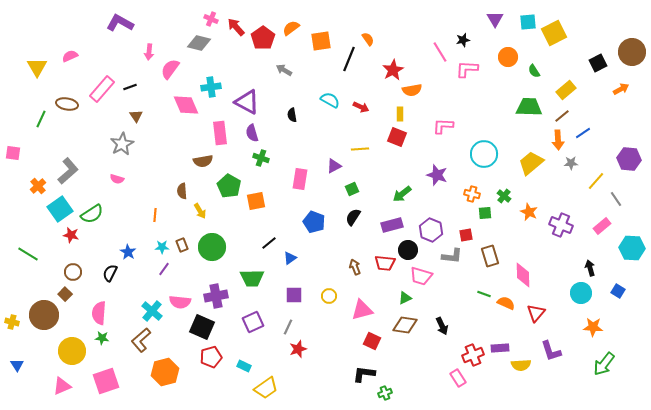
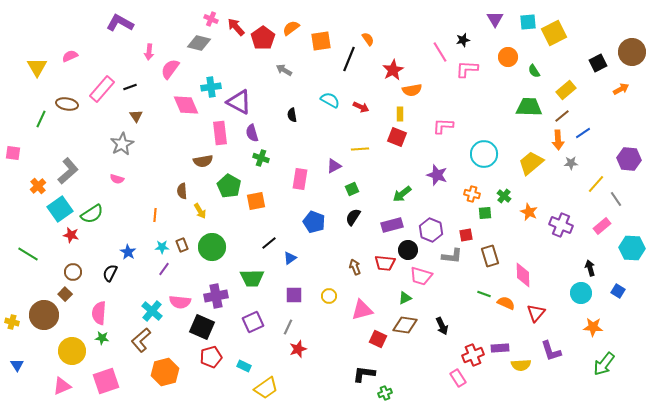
purple triangle at (247, 102): moved 8 px left
yellow line at (596, 181): moved 3 px down
red square at (372, 341): moved 6 px right, 2 px up
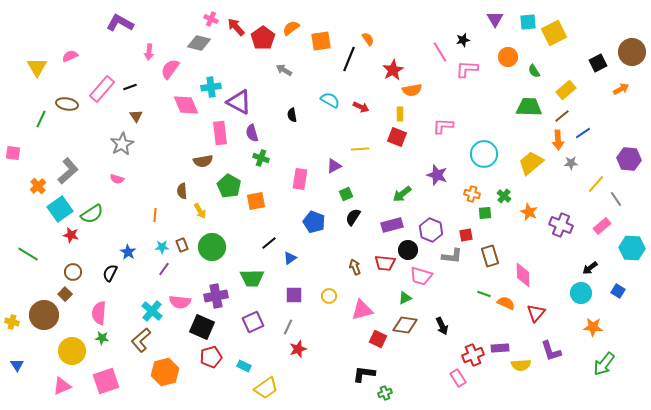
green square at (352, 189): moved 6 px left, 5 px down
black arrow at (590, 268): rotated 112 degrees counterclockwise
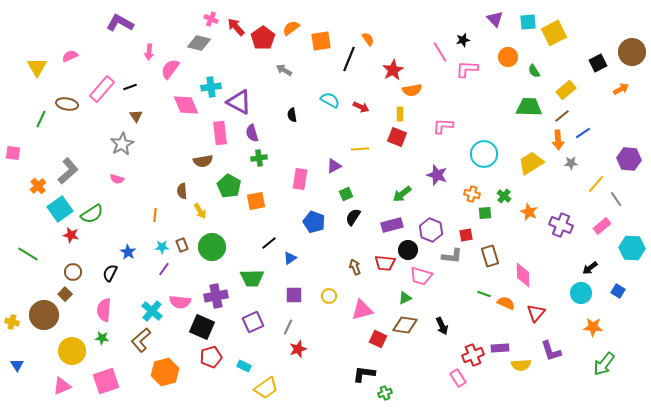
purple triangle at (495, 19): rotated 12 degrees counterclockwise
green cross at (261, 158): moved 2 px left; rotated 28 degrees counterclockwise
yellow trapezoid at (531, 163): rotated 8 degrees clockwise
pink semicircle at (99, 313): moved 5 px right, 3 px up
